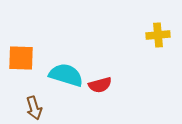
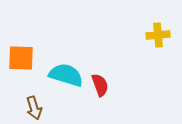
red semicircle: rotated 95 degrees counterclockwise
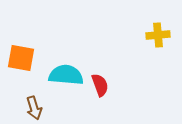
orange square: rotated 8 degrees clockwise
cyan semicircle: rotated 12 degrees counterclockwise
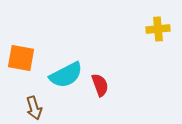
yellow cross: moved 6 px up
cyan semicircle: rotated 148 degrees clockwise
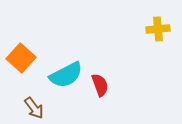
orange square: rotated 32 degrees clockwise
brown arrow: rotated 20 degrees counterclockwise
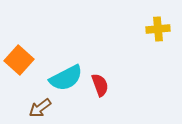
orange square: moved 2 px left, 2 px down
cyan semicircle: moved 3 px down
brown arrow: moved 6 px right; rotated 90 degrees clockwise
